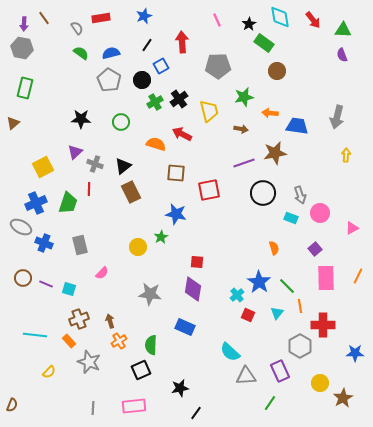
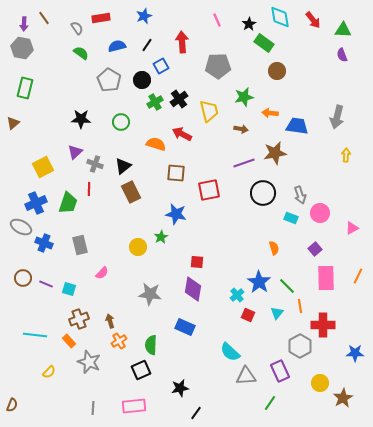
blue semicircle at (111, 53): moved 6 px right, 7 px up
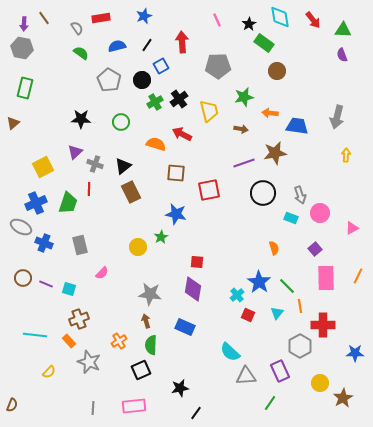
brown arrow at (110, 321): moved 36 px right
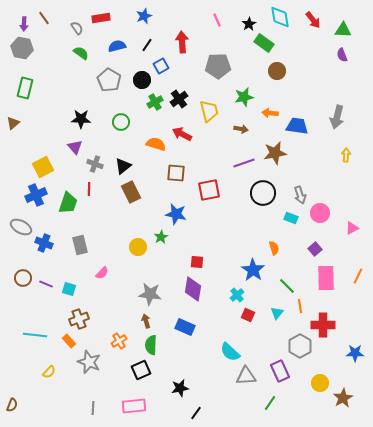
purple triangle at (75, 152): moved 5 px up; rotated 28 degrees counterclockwise
blue cross at (36, 203): moved 8 px up
blue star at (259, 282): moved 6 px left, 12 px up
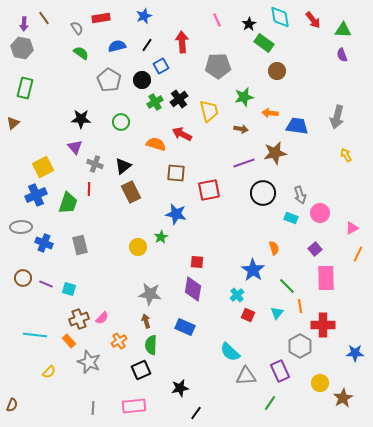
yellow arrow at (346, 155): rotated 32 degrees counterclockwise
gray ellipse at (21, 227): rotated 30 degrees counterclockwise
pink semicircle at (102, 273): moved 45 px down
orange line at (358, 276): moved 22 px up
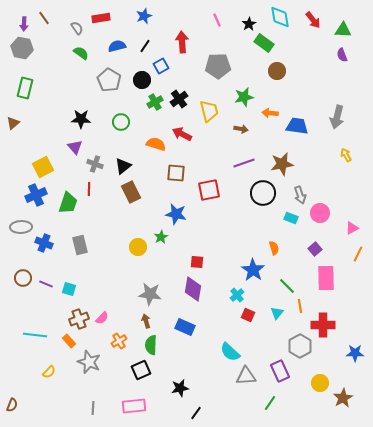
black line at (147, 45): moved 2 px left, 1 px down
brown star at (275, 153): moved 7 px right, 11 px down
